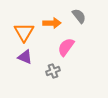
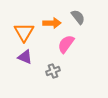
gray semicircle: moved 1 px left, 1 px down
pink semicircle: moved 3 px up
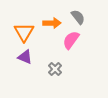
pink semicircle: moved 5 px right, 4 px up
gray cross: moved 2 px right, 2 px up; rotated 24 degrees counterclockwise
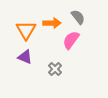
orange triangle: moved 2 px right, 2 px up
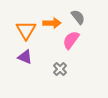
gray cross: moved 5 px right
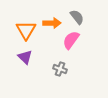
gray semicircle: moved 1 px left
purple triangle: rotated 21 degrees clockwise
gray cross: rotated 24 degrees counterclockwise
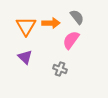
orange arrow: moved 1 px left
orange triangle: moved 4 px up
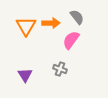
purple triangle: moved 18 px down; rotated 14 degrees clockwise
